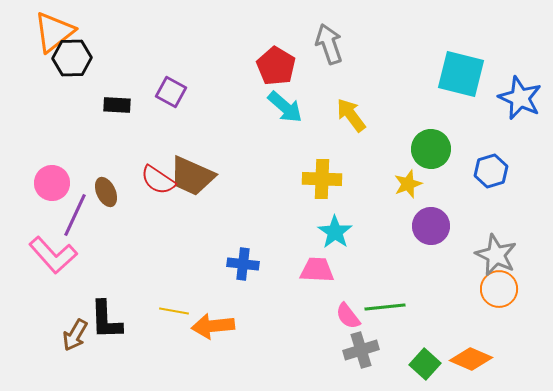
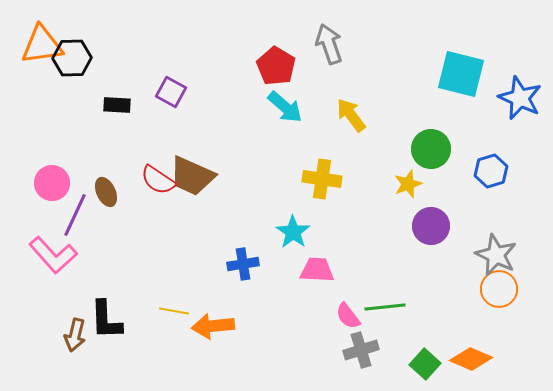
orange triangle: moved 12 px left, 13 px down; rotated 30 degrees clockwise
yellow cross: rotated 6 degrees clockwise
cyan star: moved 42 px left
blue cross: rotated 16 degrees counterclockwise
brown arrow: rotated 16 degrees counterclockwise
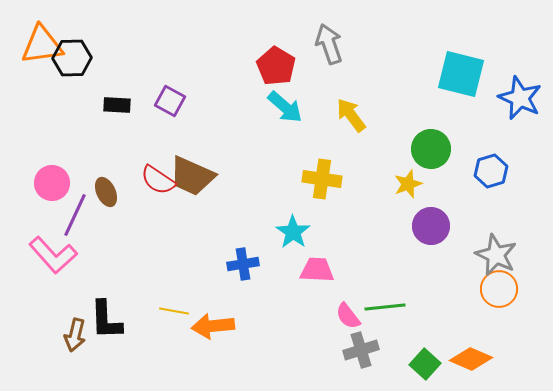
purple square: moved 1 px left, 9 px down
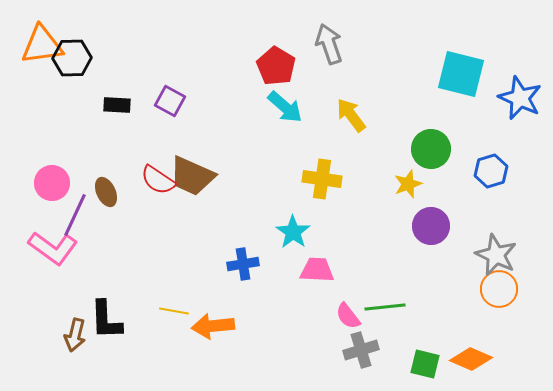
pink L-shape: moved 7 px up; rotated 12 degrees counterclockwise
green square: rotated 28 degrees counterclockwise
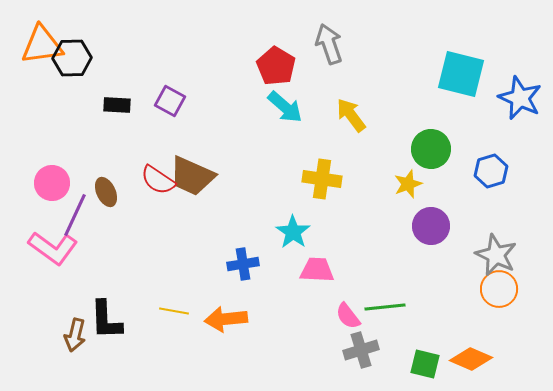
orange arrow: moved 13 px right, 7 px up
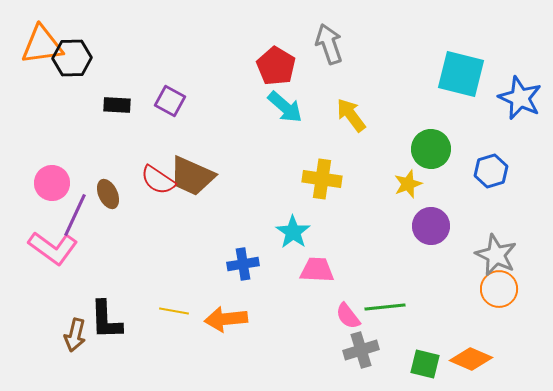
brown ellipse: moved 2 px right, 2 px down
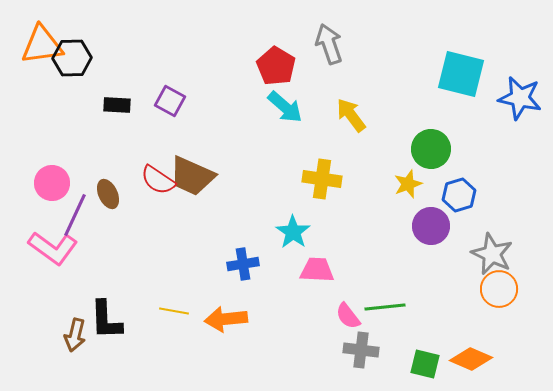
blue star: rotated 12 degrees counterclockwise
blue hexagon: moved 32 px left, 24 px down
gray star: moved 4 px left, 1 px up
gray cross: rotated 24 degrees clockwise
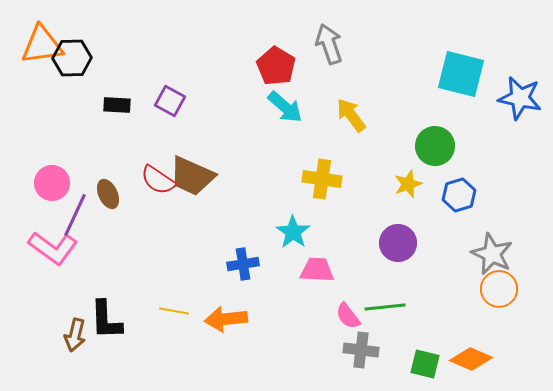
green circle: moved 4 px right, 3 px up
purple circle: moved 33 px left, 17 px down
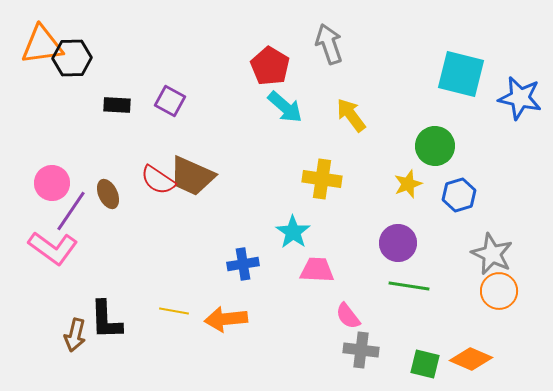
red pentagon: moved 6 px left
purple line: moved 4 px left, 4 px up; rotated 9 degrees clockwise
orange circle: moved 2 px down
green line: moved 24 px right, 21 px up; rotated 15 degrees clockwise
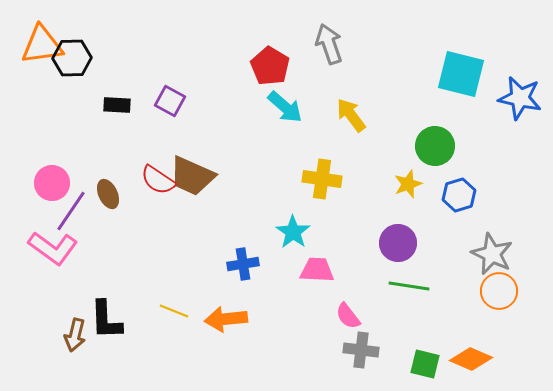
yellow line: rotated 12 degrees clockwise
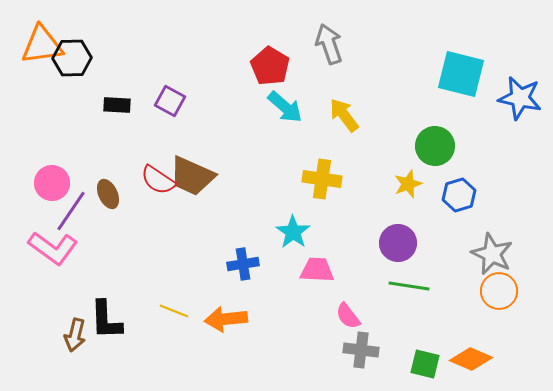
yellow arrow: moved 7 px left
